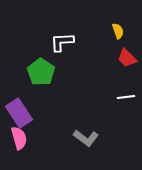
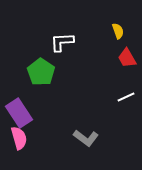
red trapezoid: rotated 15 degrees clockwise
white line: rotated 18 degrees counterclockwise
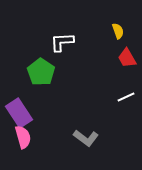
pink semicircle: moved 4 px right, 1 px up
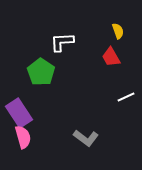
red trapezoid: moved 16 px left, 1 px up
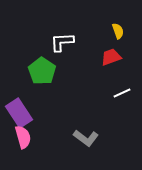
red trapezoid: rotated 100 degrees clockwise
green pentagon: moved 1 px right, 1 px up
white line: moved 4 px left, 4 px up
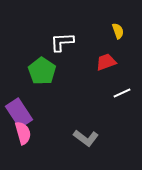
red trapezoid: moved 5 px left, 5 px down
pink semicircle: moved 4 px up
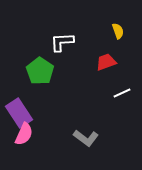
green pentagon: moved 2 px left
pink semicircle: moved 1 px right, 1 px down; rotated 40 degrees clockwise
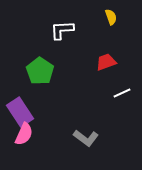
yellow semicircle: moved 7 px left, 14 px up
white L-shape: moved 12 px up
purple rectangle: moved 1 px right, 1 px up
